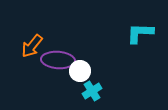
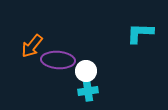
white circle: moved 6 px right
cyan cross: moved 4 px left; rotated 24 degrees clockwise
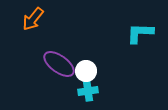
orange arrow: moved 1 px right, 27 px up
purple ellipse: moved 1 px right, 4 px down; rotated 32 degrees clockwise
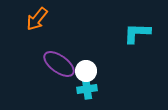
orange arrow: moved 4 px right
cyan L-shape: moved 3 px left
cyan cross: moved 1 px left, 2 px up
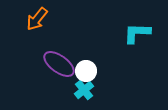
cyan cross: moved 3 px left, 1 px down; rotated 30 degrees counterclockwise
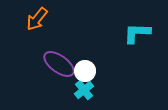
white circle: moved 1 px left
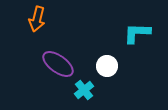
orange arrow: rotated 25 degrees counterclockwise
purple ellipse: moved 1 px left
white circle: moved 22 px right, 5 px up
